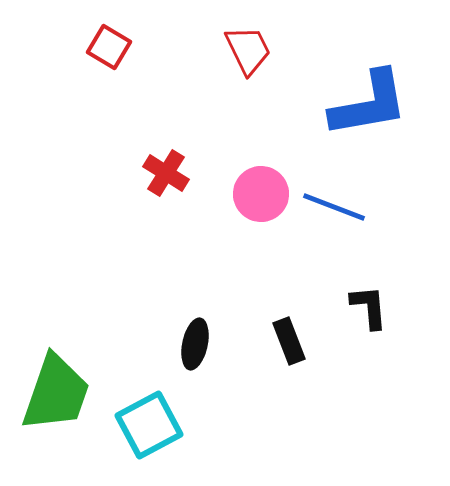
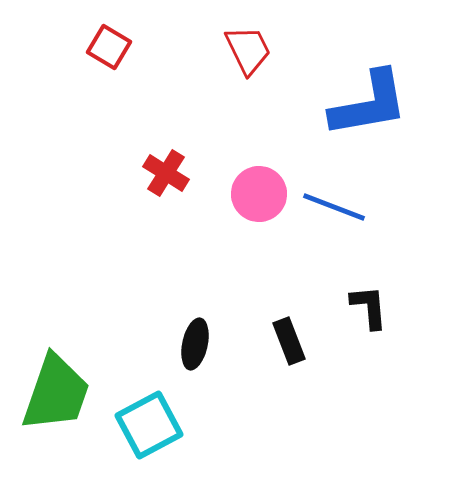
pink circle: moved 2 px left
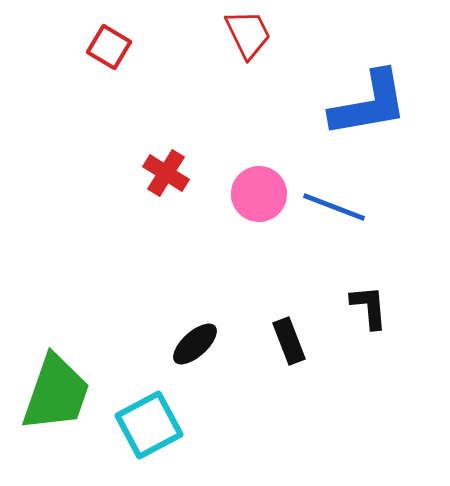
red trapezoid: moved 16 px up
black ellipse: rotated 36 degrees clockwise
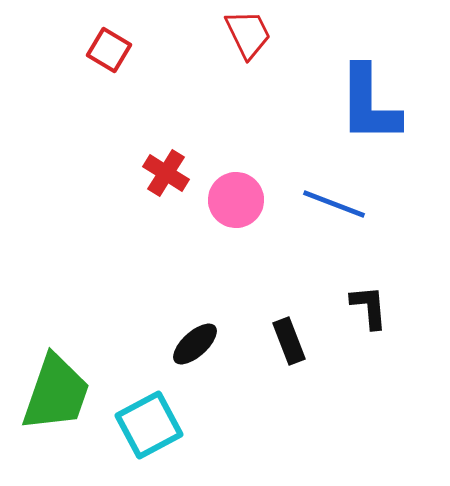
red square: moved 3 px down
blue L-shape: rotated 100 degrees clockwise
pink circle: moved 23 px left, 6 px down
blue line: moved 3 px up
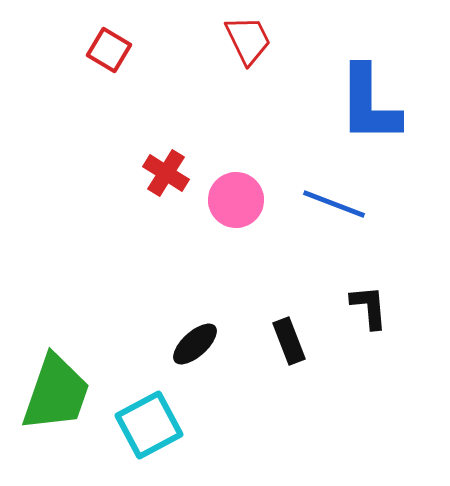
red trapezoid: moved 6 px down
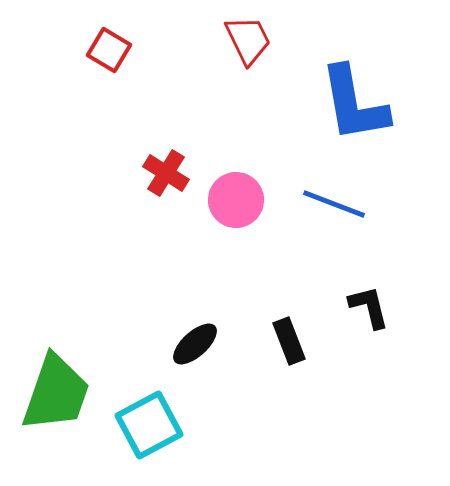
blue L-shape: moved 15 px left; rotated 10 degrees counterclockwise
black L-shape: rotated 9 degrees counterclockwise
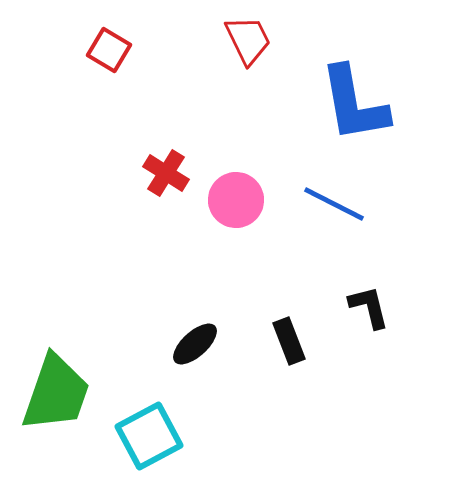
blue line: rotated 6 degrees clockwise
cyan square: moved 11 px down
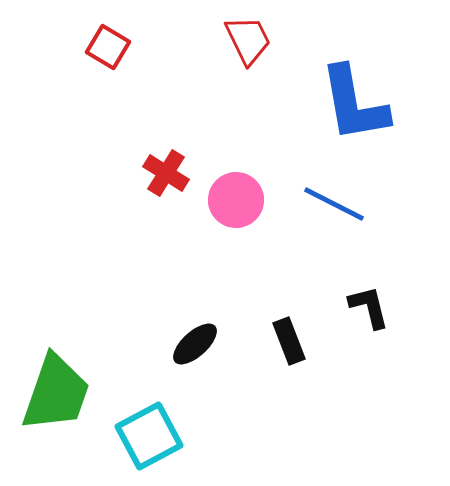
red square: moved 1 px left, 3 px up
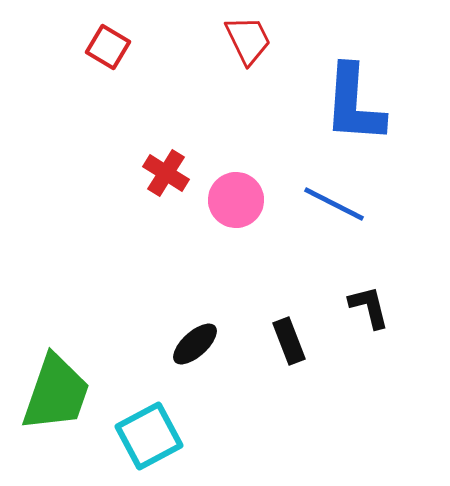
blue L-shape: rotated 14 degrees clockwise
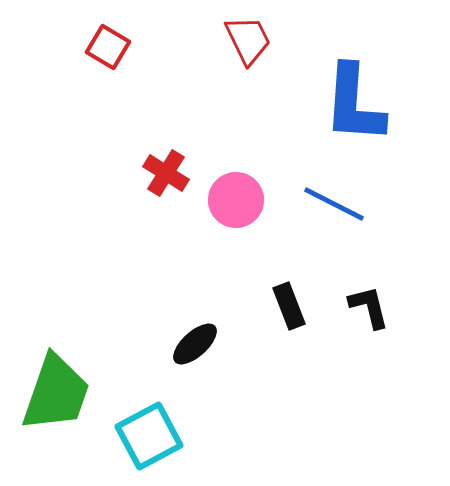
black rectangle: moved 35 px up
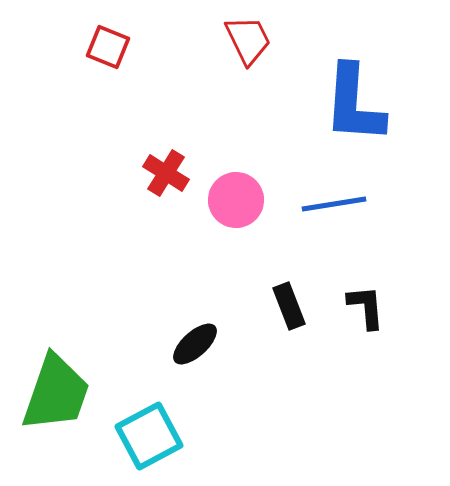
red square: rotated 9 degrees counterclockwise
blue line: rotated 36 degrees counterclockwise
black L-shape: moved 3 px left; rotated 9 degrees clockwise
